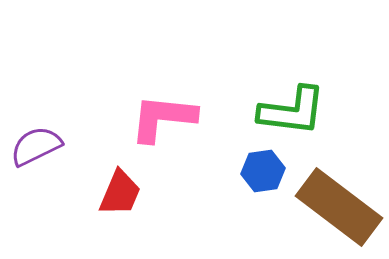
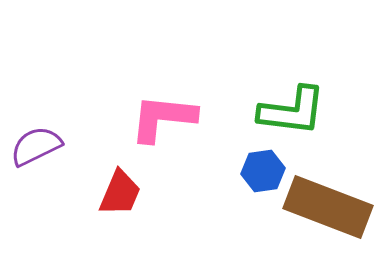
brown rectangle: moved 11 px left; rotated 16 degrees counterclockwise
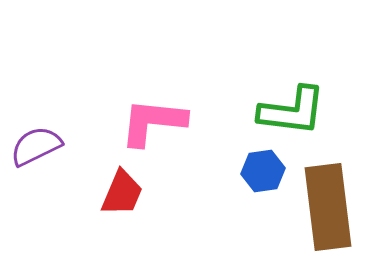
pink L-shape: moved 10 px left, 4 px down
red trapezoid: moved 2 px right
brown rectangle: rotated 62 degrees clockwise
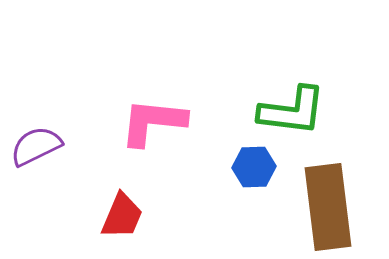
blue hexagon: moved 9 px left, 4 px up; rotated 6 degrees clockwise
red trapezoid: moved 23 px down
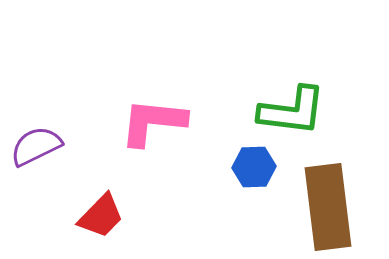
red trapezoid: moved 21 px left; rotated 21 degrees clockwise
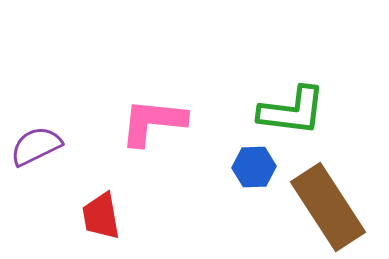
brown rectangle: rotated 26 degrees counterclockwise
red trapezoid: rotated 126 degrees clockwise
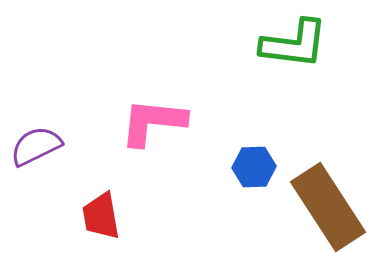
green L-shape: moved 2 px right, 67 px up
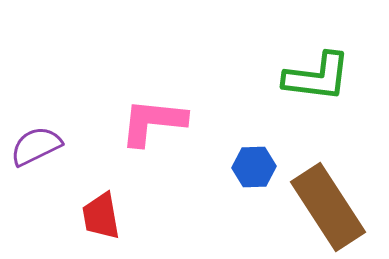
green L-shape: moved 23 px right, 33 px down
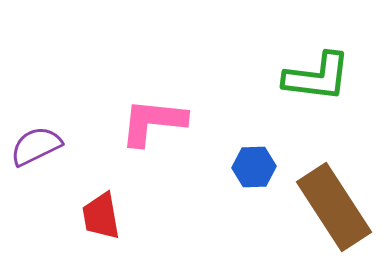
brown rectangle: moved 6 px right
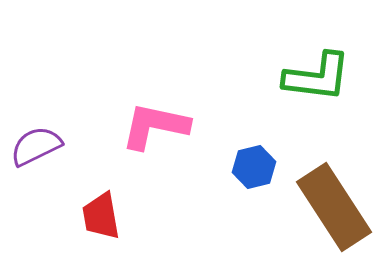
pink L-shape: moved 2 px right, 4 px down; rotated 6 degrees clockwise
blue hexagon: rotated 12 degrees counterclockwise
